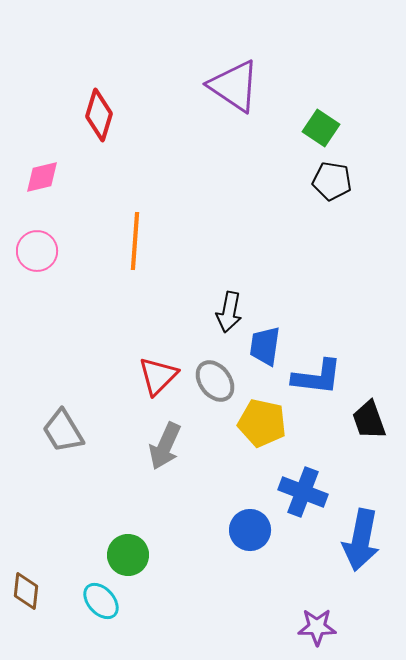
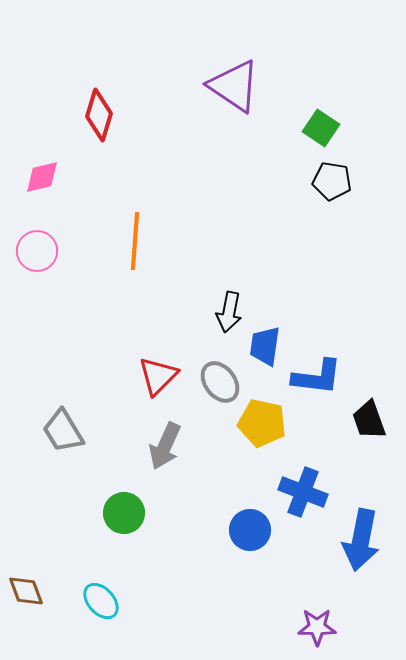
gray ellipse: moved 5 px right, 1 px down
green circle: moved 4 px left, 42 px up
brown diamond: rotated 27 degrees counterclockwise
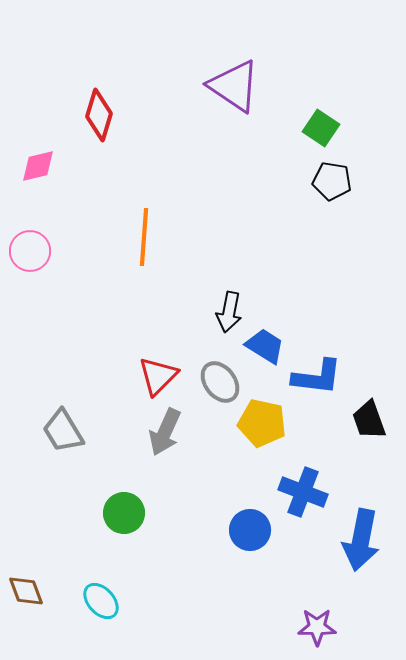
pink diamond: moved 4 px left, 11 px up
orange line: moved 9 px right, 4 px up
pink circle: moved 7 px left
blue trapezoid: rotated 114 degrees clockwise
gray arrow: moved 14 px up
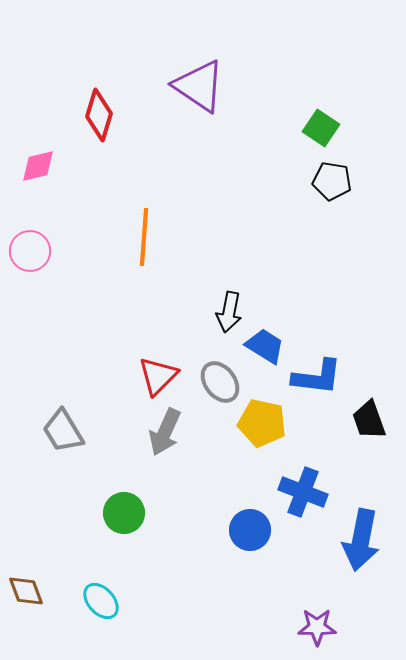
purple triangle: moved 35 px left
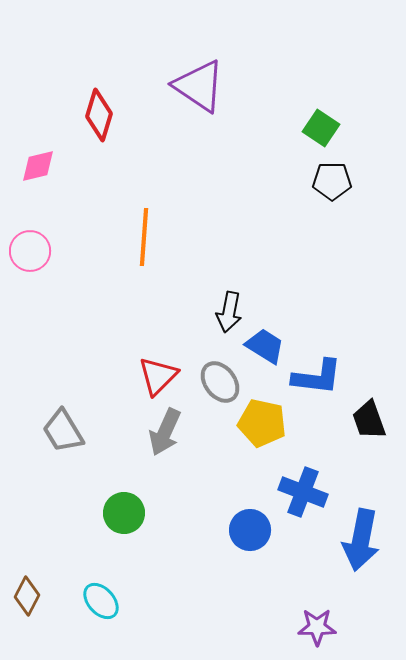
black pentagon: rotated 9 degrees counterclockwise
brown diamond: moved 1 px right, 5 px down; rotated 48 degrees clockwise
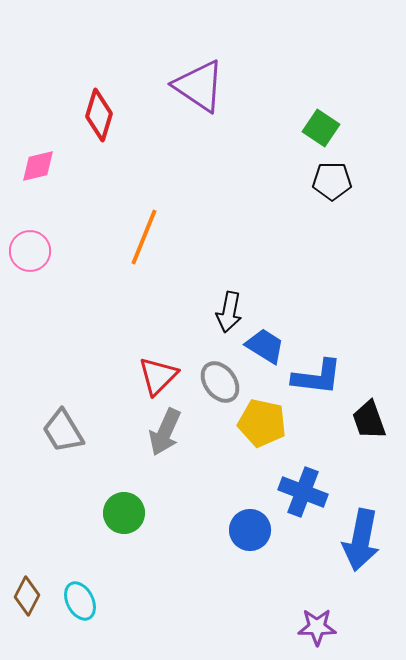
orange line: rotated 18 degrees clockwise
cyan ellipse: moved 21 px left; rotated 15 degrees clockwise
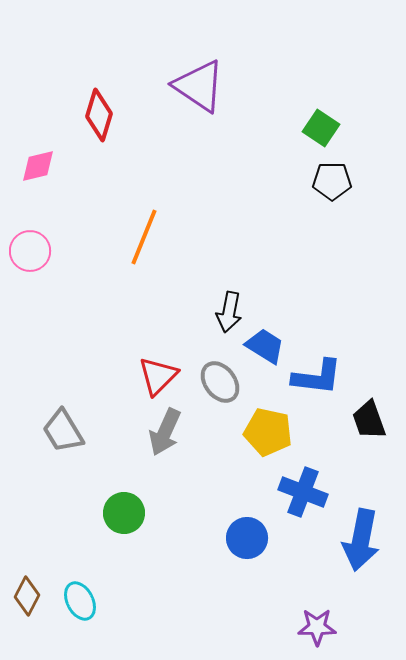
yellow pentagon: moved 6 px right, 9 px down
blue circle: moved 3 px left, 8 px down
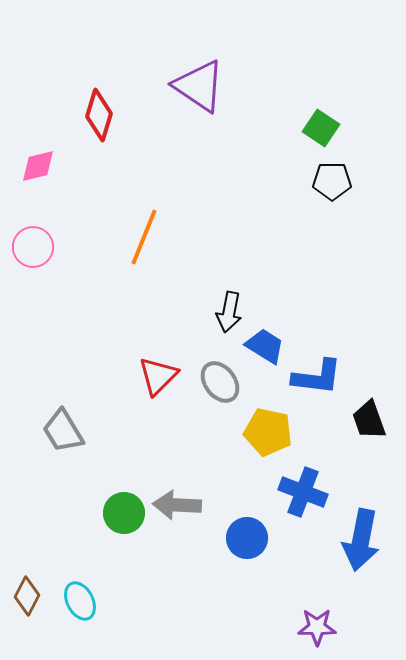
pink circle: moved 3 px right, 4 px up
gray arrow: moved 12 px right, 73 px down; rotated 69 degrees clockwise
